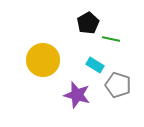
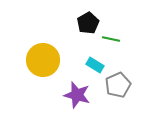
gray pentagon: rotated 30 degrees clockwise
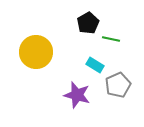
yellow circle: moved 7 px left, 8 px up
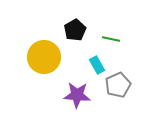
black pentagon: moved 13 px left, 7 px down
yellow circle: moved 8 px right, 5 px down
cyan rectangle: moved 2 px right; rotated 30 degrees clockwise
purple star: rotated 12 degrees counterclockwise
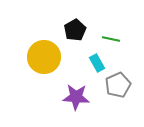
cyan rectangle: moved 2 px up
purple star: moved 1 px left, 2 px down
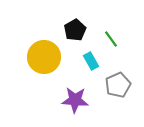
green line: rotated 42 degrees clockwise
cyan rectangle: moved 6 px left, 2 px up
purple star: moved 1 px left, 3 px down
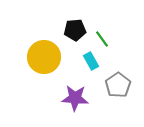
black pentagon: rotated 25 degrees clockwise
green line: moved 9 px left
gray pentagon: rotated 10 degrees counterclockwise
purple star: moved 2 px up
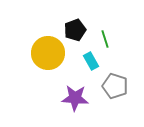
black pentagon: rotated 15 degrees counterclockwise
green line: moved 3 px right; rotated 18 degrees clockwise
yellow circle: moved 4 px right, 4 px up
gray pentagon: moved 3 px left, 1 px down; rotated 20 degrees counterclockwise
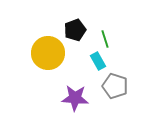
cyan rectangle: moved 7 px right
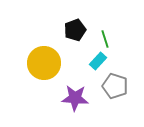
yellow circle: moved 4 px left, 10 px down
cyan rectangle: rotated 72 degrees clockwise
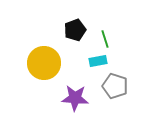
cyan rectangle: rotated 36 degrees clockwise
